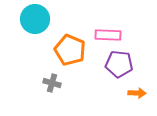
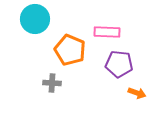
pink rectangle: moved 1 px left, 3 px up
gray cross: rotated 12 degrees counterclockwise
orange arrow: rotated 18 degrees clockwise
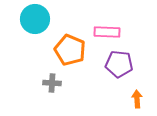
orange arrow: moved 6 px down; rotated 114 degrees counterclockwise
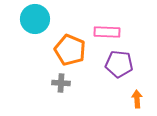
gray cross: moved 9 px right
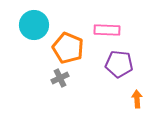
cyan circle: moved 1 px left, 6 px down
pink rectangle: moved 2 px up
orange pentagon: moved 2 px left, 2 px up
gray cross: moved 1 px left, 5 px up; rotated 30 degrees counterclockwise
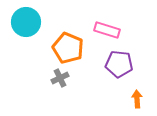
cyan circle: moved 8 px left, 3 px up
pink rectangle: rotated 15 degrees clockwise
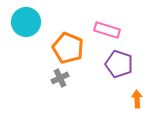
purple pentagon: rotated 12 degrees clockwise
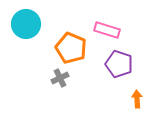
cyan circle: moved 2 px down
orange pentagon: moved 3 px right
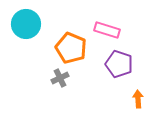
orange arrow: moved 1 px right
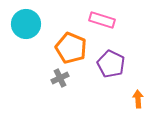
pink rectangle: moved 5 px left, 10 px up
purple pentagon: moved 8 px left; rotated 8 degrees clockwise
